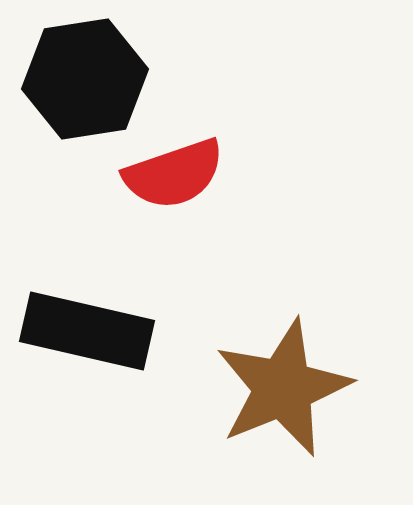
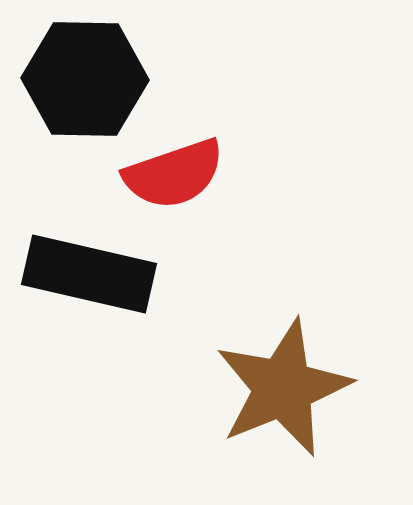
black hexagon: rotated 10 degrees clockwise
black rectangle: moved 2 px right, 57 px up
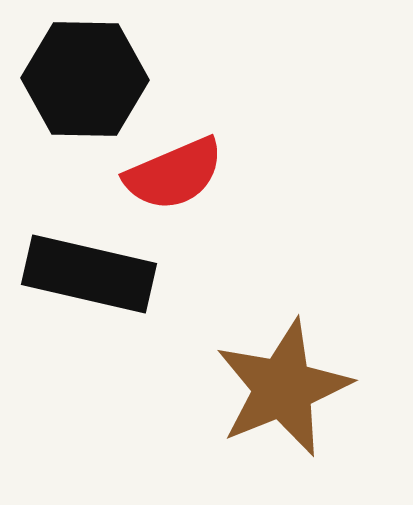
red semicircle: rotated 4 degrees counterclockwise
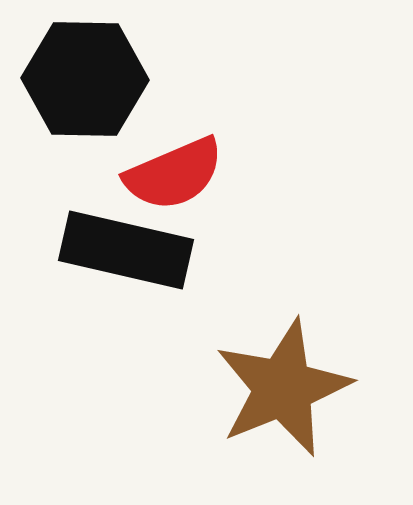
black rectangle: moved 37 px right, 24 px up
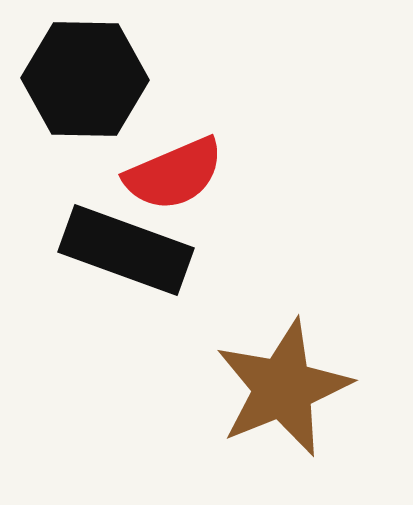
black rectangle: rotated 7 degrees clockwise
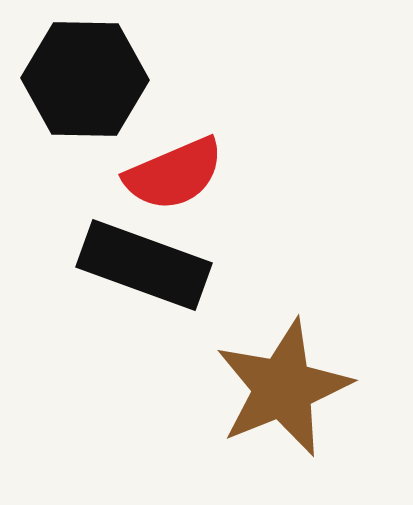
black rectangle: moved 18 px right, 15 px down
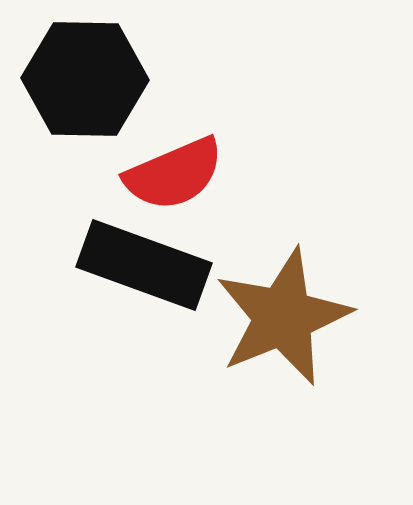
brown star: moved 71 px up
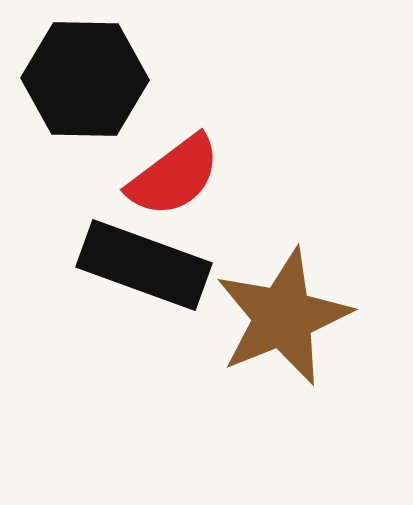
red semicircle: moved 2 px down; rotated 14 degrees counterclockwise
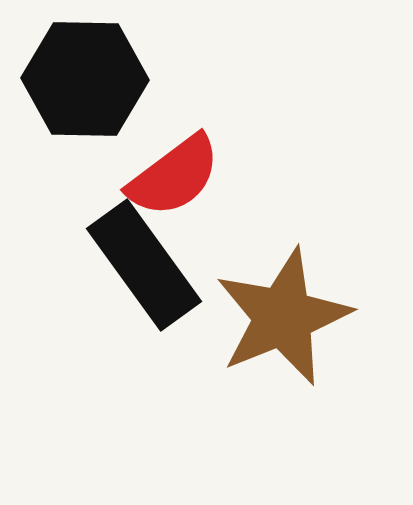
black rectangle: rotated 34 degrees clockwise
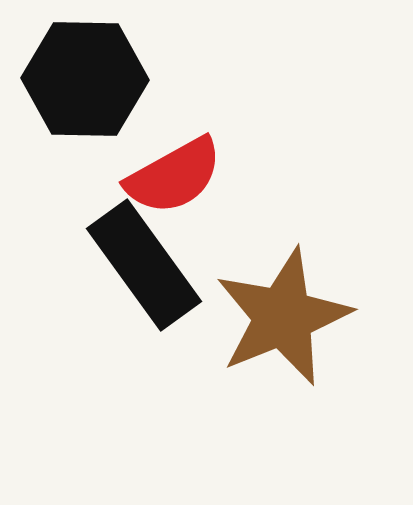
red semicircle: rotated 8 degrees clockwise
